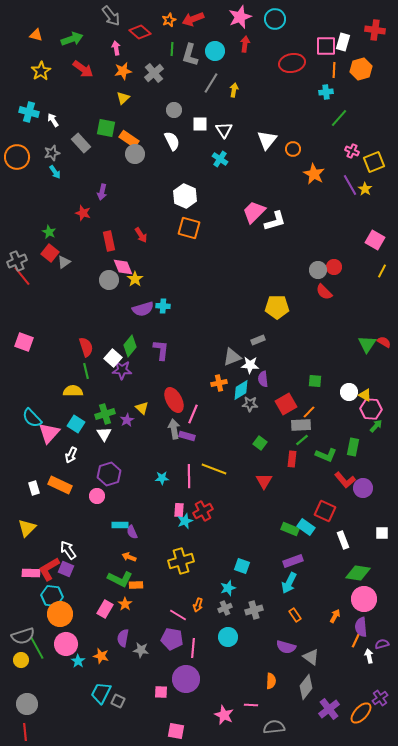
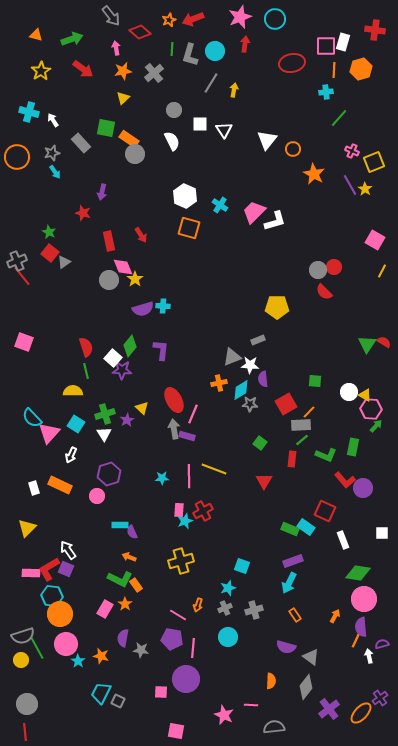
cyan cross at (220, 159): moved 46 px down
orange rectangle at (136, 585): rotated 56 degrees clockwise
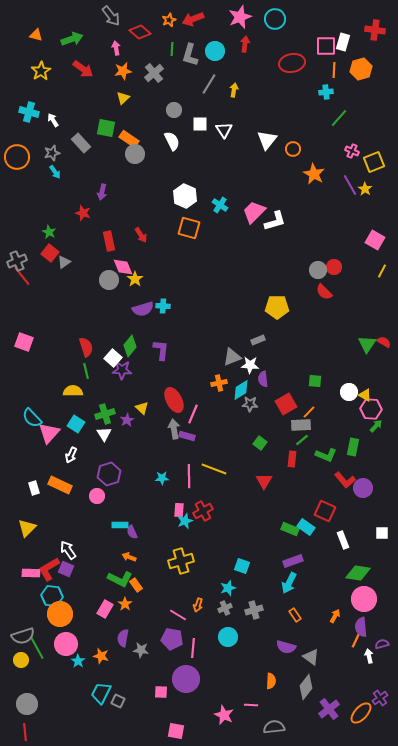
gray line at (211, 83): moved 2 px left, 1 px down
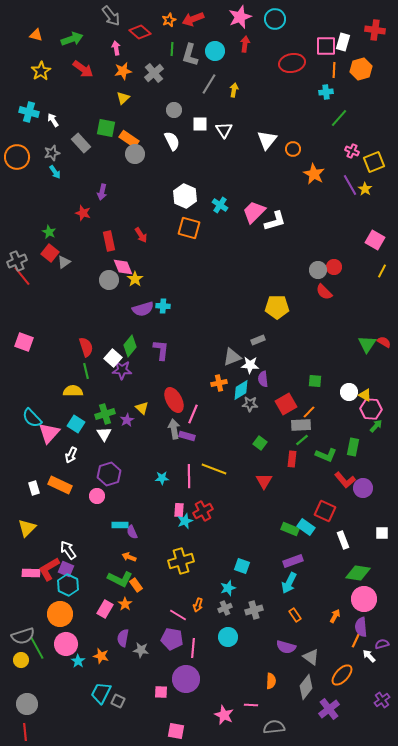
cyan hexagon at (52, 596): moved 16 px right, 11 px up; rotated 20 degrees clockwise
white arrow at (369, 656): rotated 32 degrees counterclockwise
purple cross at (380, 698): moved 2 px right, 2 px down
orange ellipse at (361, 713): moved 19 px left, 38 px up
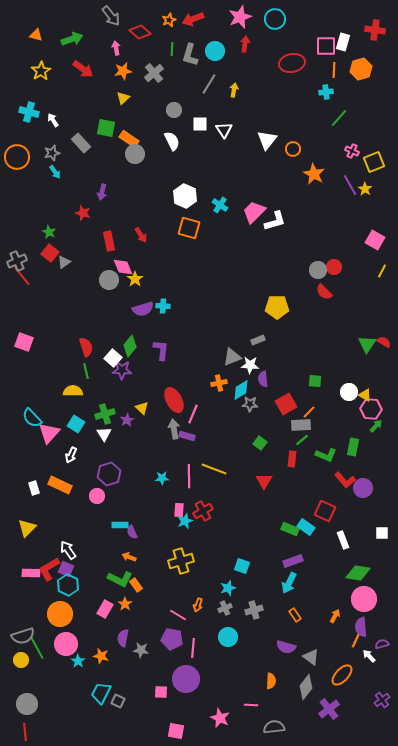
pink star at (224, 715): moved 4 px left, 3 px down
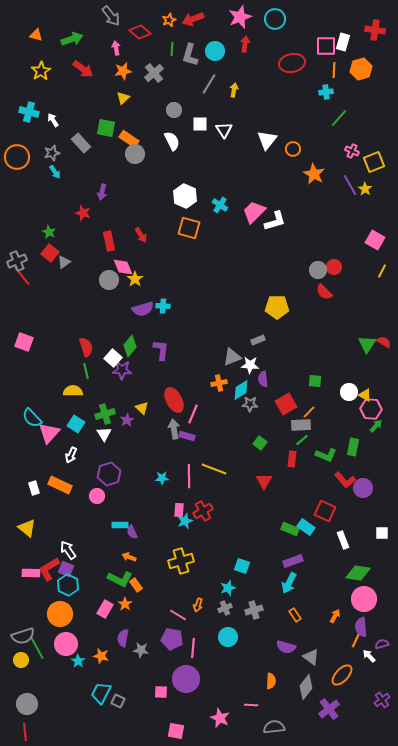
yellow triangle at (27, 528): rotated 36 degrees counterclockwise
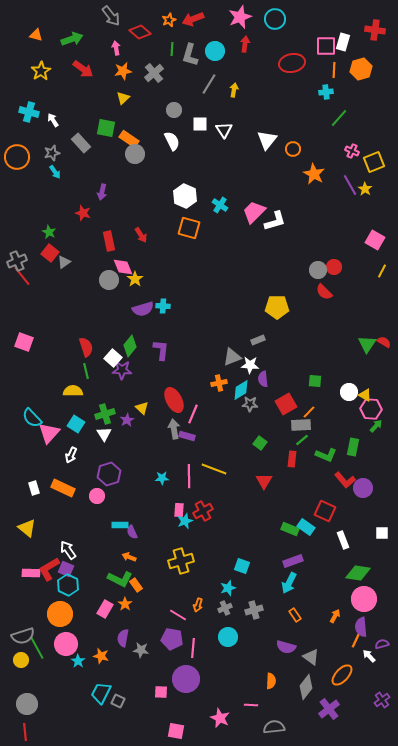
orange rectangle at (60, 485): moved 3 px right, 3 px down
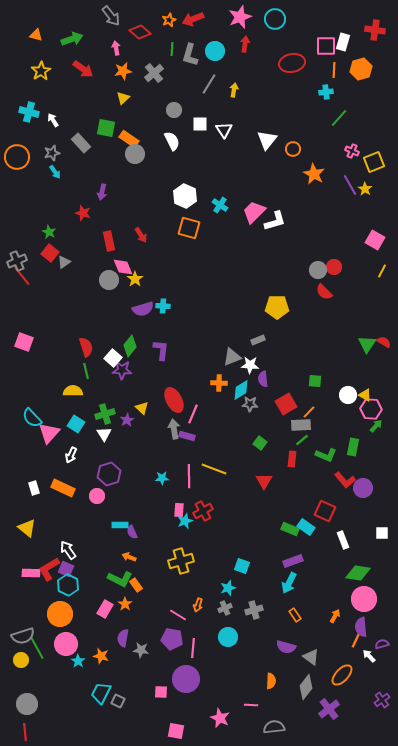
orange cross at (219, 383): rotated 14 degrees clockwise
white circle at (349, 392): moved 1 px left, 3 px down
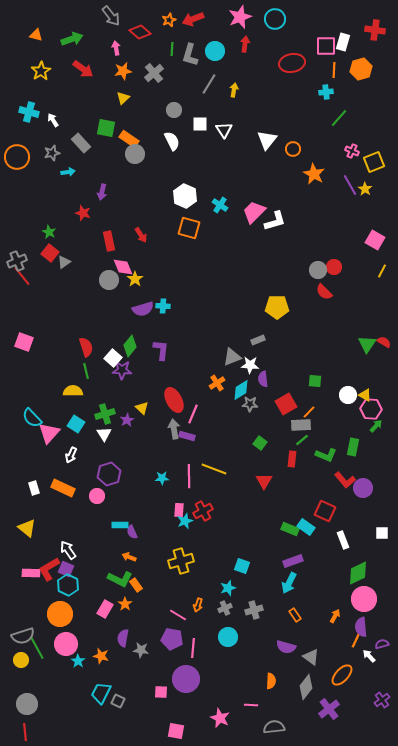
cyan arrow at (55, 172): moved 13 px right; rotated 64 degrees counterclockwise
orange cross at (219, 383): moved 2 px left; rotated 35 degrees counterclockwise
green diamond at (358, 573): rotated 35 degrees counterclockwise
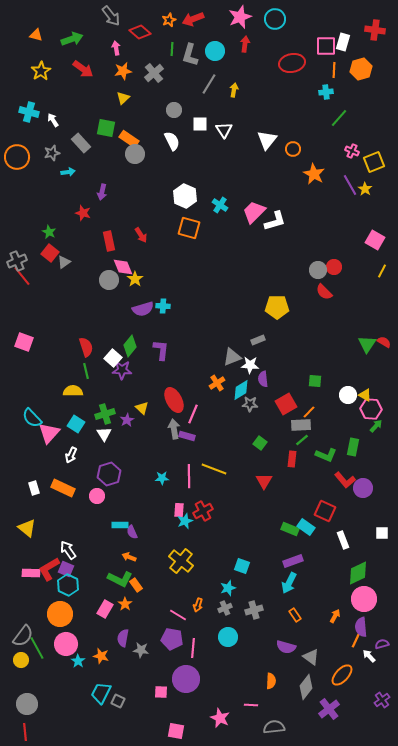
yellow cross at (181, 561): rotated 35 degrees counterclockwise
gray semicircle at (23, 636): rotated 35 degrees counterclockwise
